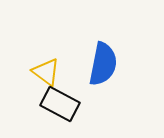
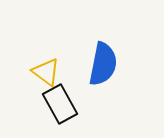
black rectangle: rotated 33 degrees clockwise
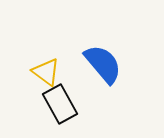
blue semicircle: rotated 51 degrees counterclockwise
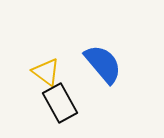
black rectangle: moved 1 px up
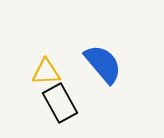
yellow triangle: rotated 40 degrees counterclockwise
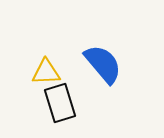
black rectangle: rotated 12 degrees clockwise
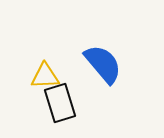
yellow triangle: moved 1 px left, 4 px down
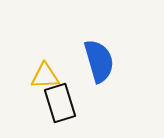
blue semicircle: moved 4 px left, 3 px up; rotated 24 degrees clockwise
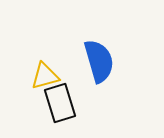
yellow triangle: rotated 12 degrees counterclockwise
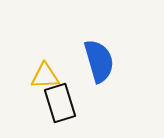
yellow triangle: rotated 12 degrees clockwise
